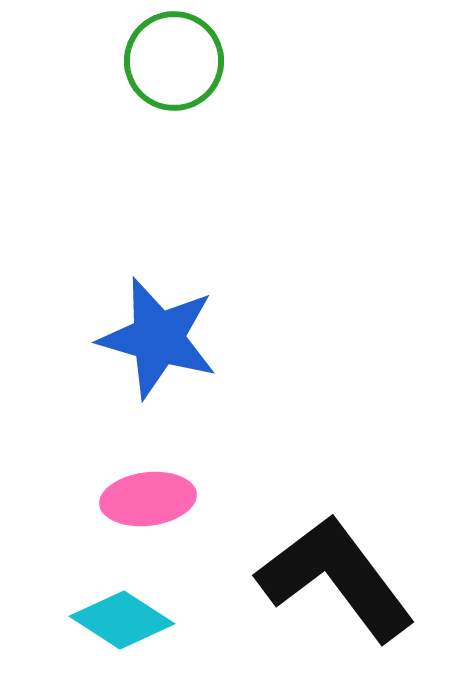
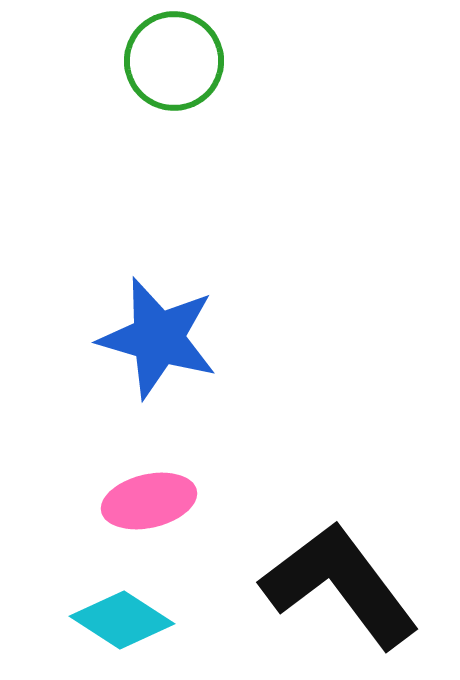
pink ellipse: moved 1 px right, 2 px down; rotated 6 degrees counterclockwise
black L-shape: moved 4 px right, 7 px down
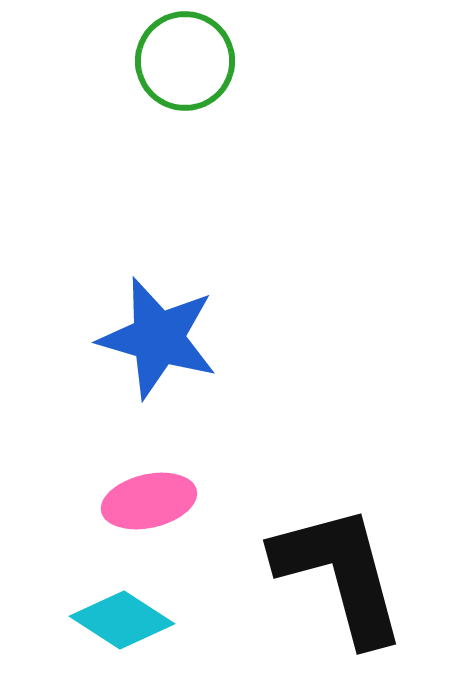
green circle: moved 11 px right
black L-shape: moved 11 px up; rotated 22 degrees clockwise
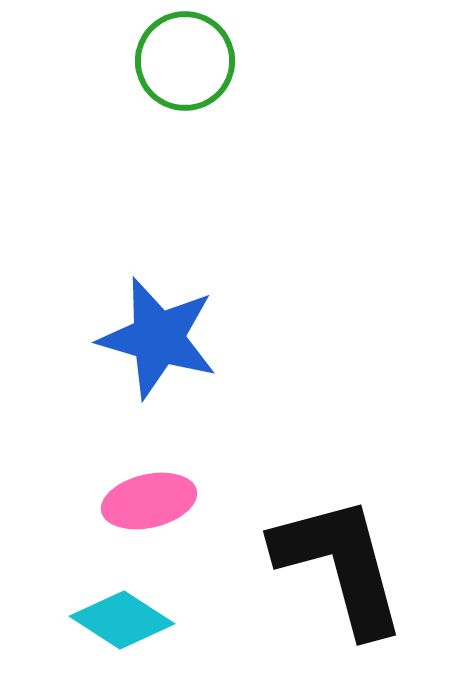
black L-shape: moved 9 px up
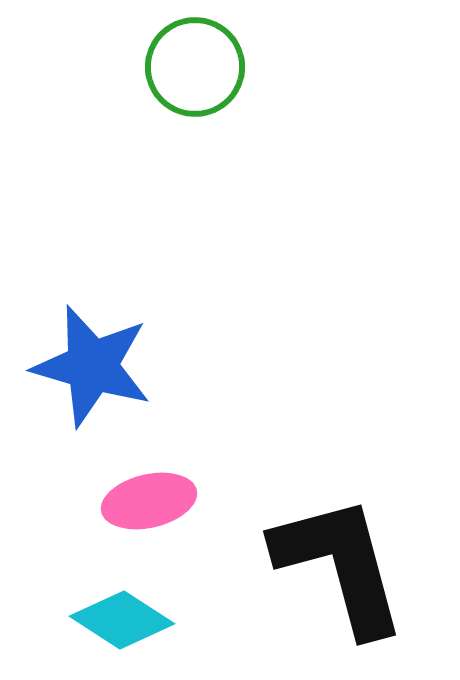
green circle: moved 10 px right, 6 px down
blue star: moved 66 px left, 28 px down
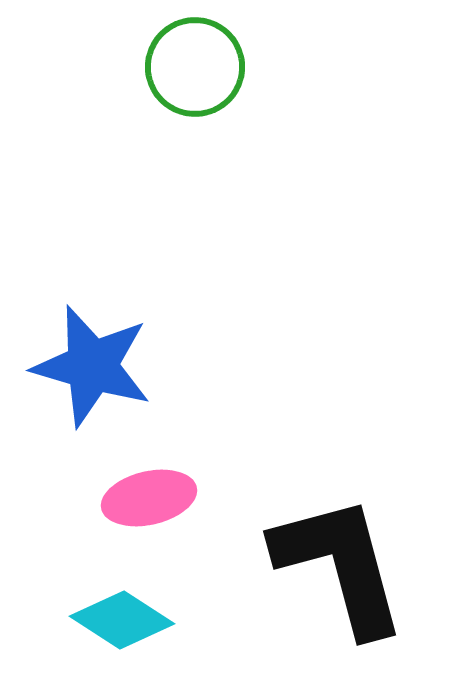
pink ellipse: moved 3 px up
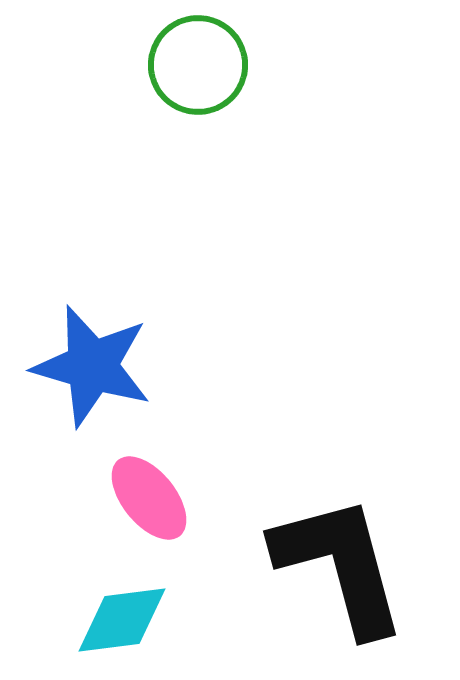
green circle: moved 3 px right, 2 px up
pink ellipse: rotated 64 degrees clockwise
cyan diamond: rotated 40 degrees counterclockwise
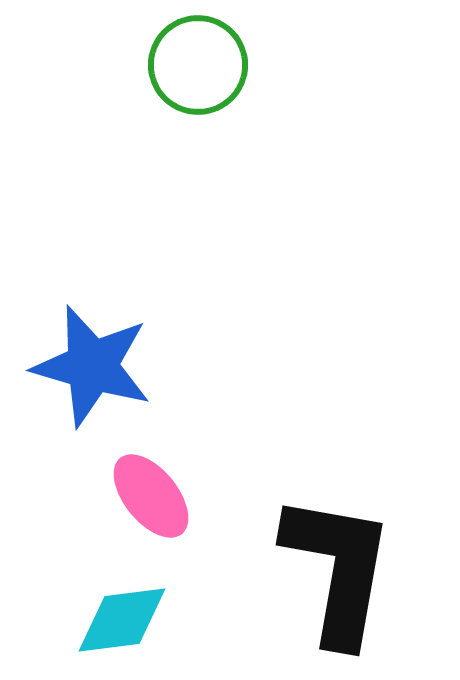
pink ellipse: moved 2 px right, 2 px up
black L-shape: moved 2 px left, 4 px down; rotated 25 degrees clockwise
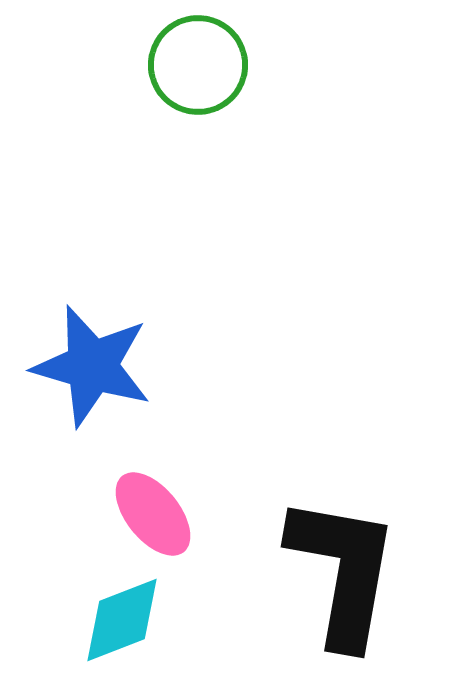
pink ellipse: moved 2 px right, 18 px down
black L-shape: moved 5 px right, 2 px down
cyan diamond: rotated 14 degrees counterclockwise
